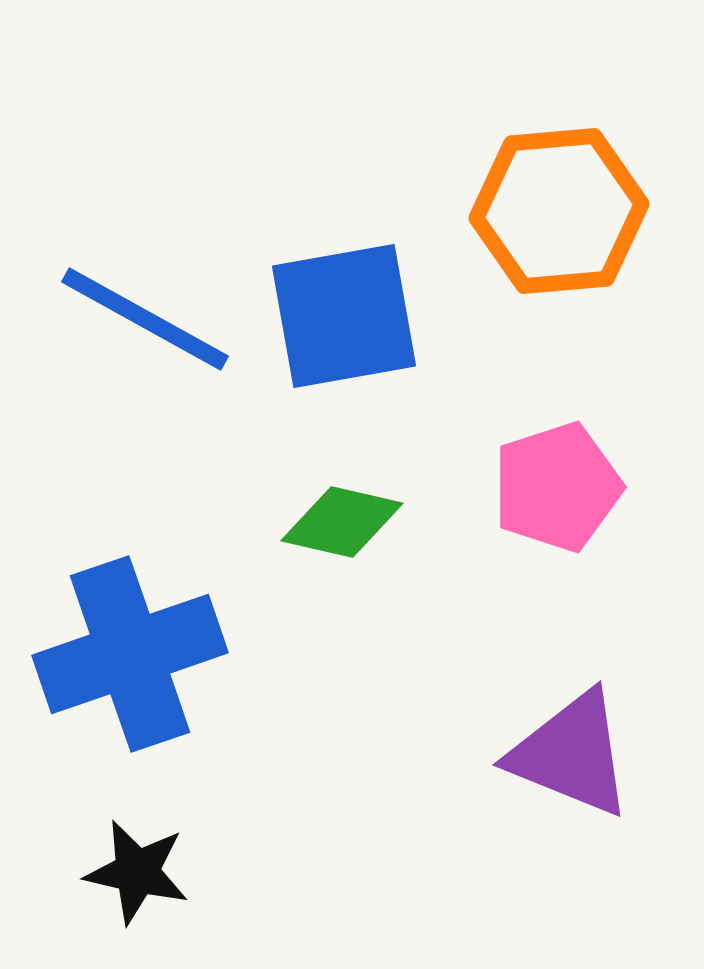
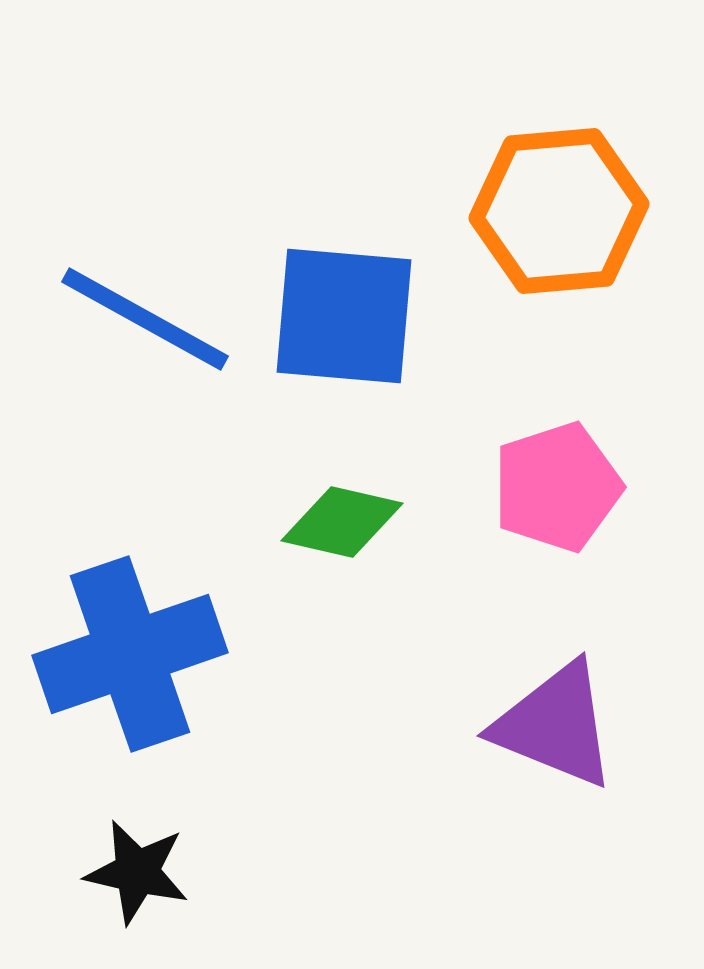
blue square: rotated 15 degrees clockwise
purple triangle: moved 16 px left, 29 px up
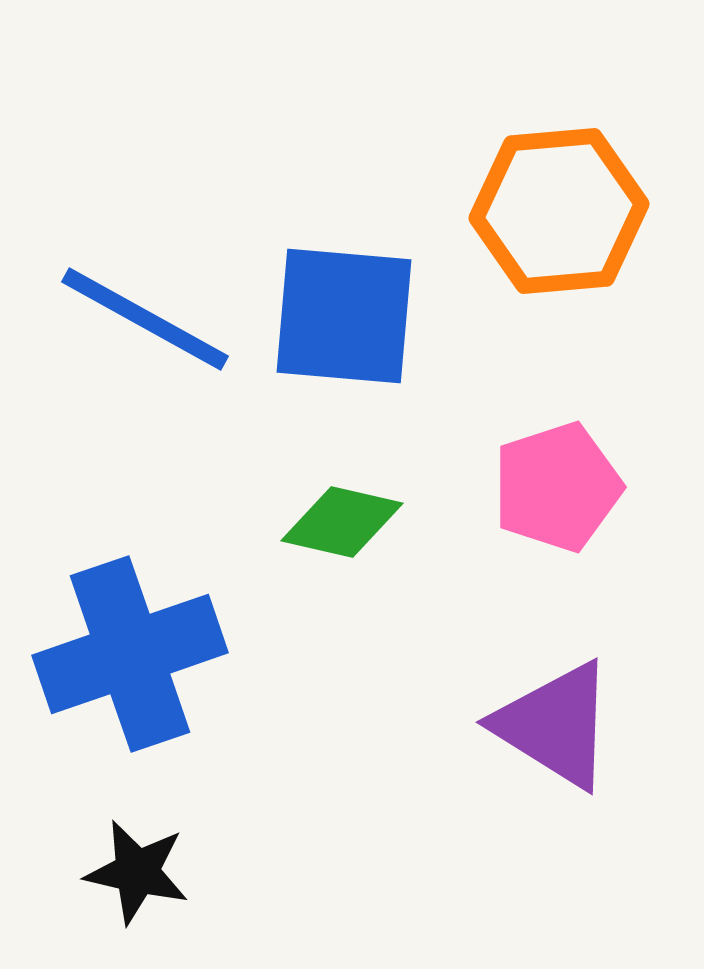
purple triangle: rotated 10 degrees clockwise
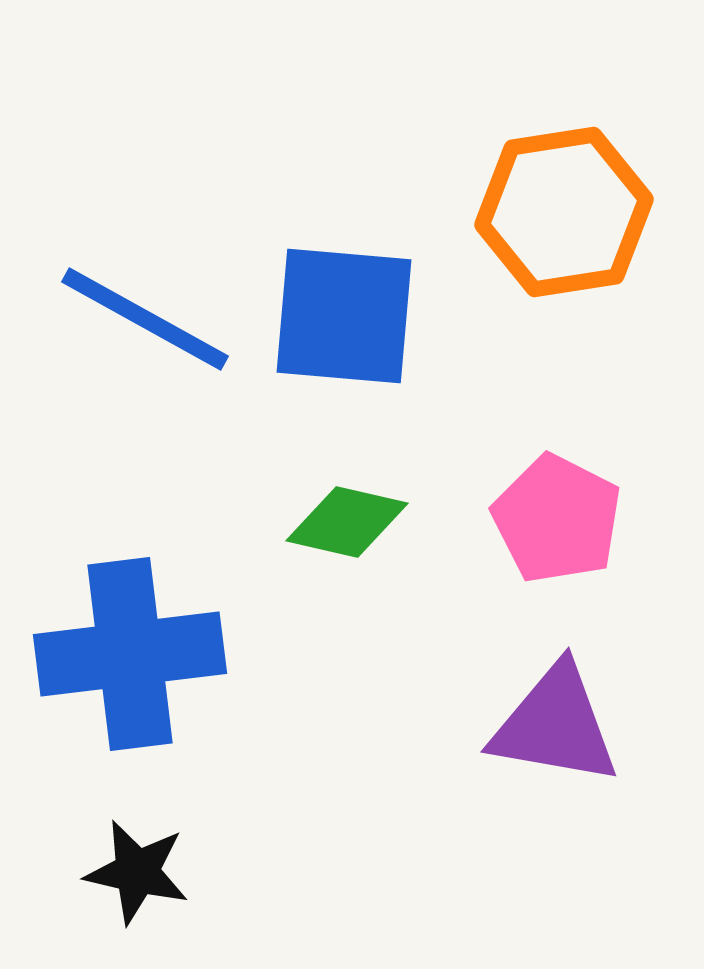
orange hexagon: moved 5 px right, 1 px down; rotated 4 degrees counterclockwise
pink pentagon: moved 32 px down; rotated 27 degrees counterclockwise
green diamond: moved 5 px right
blue cross: rotated 12 degrees clockwise
purple triangle: rotated 22 degrees counterclockwise
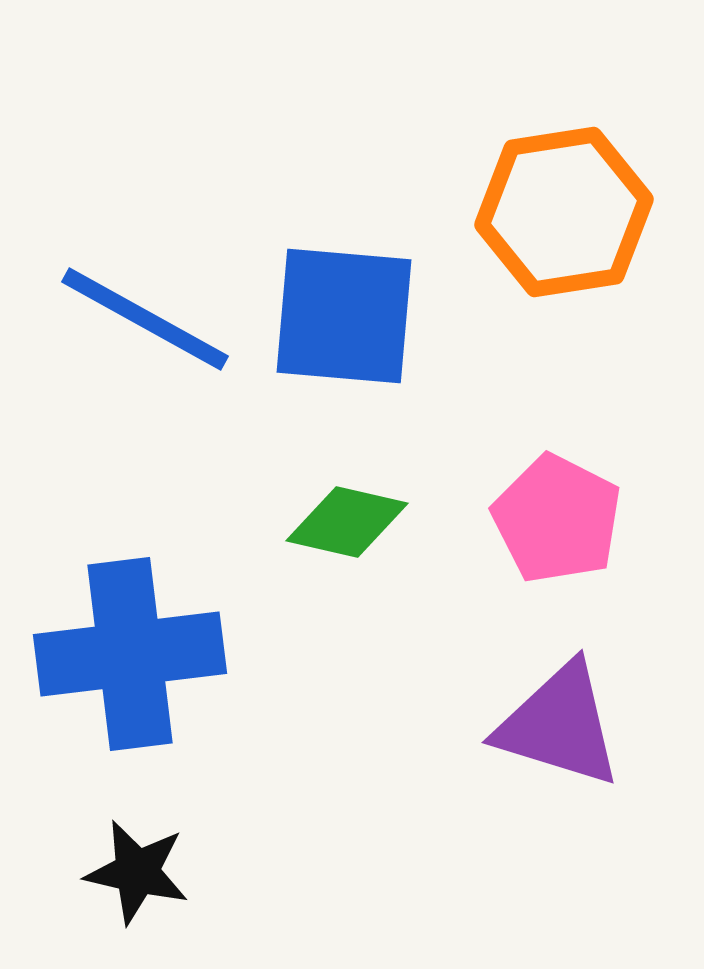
purple triangle: moved 4 px right; rotated 7 degrees clockwise
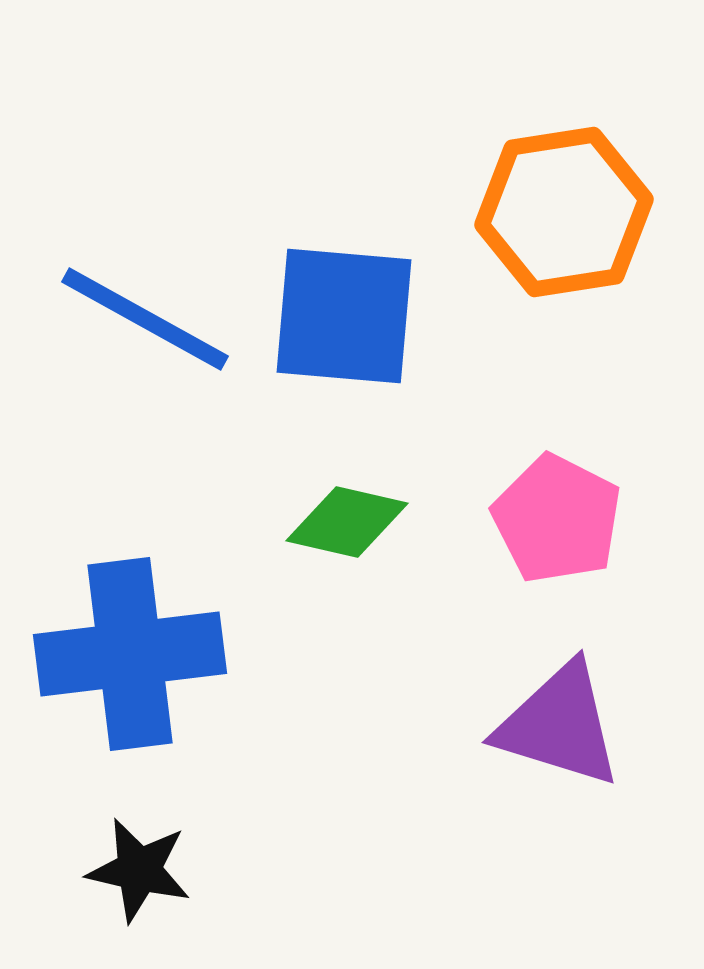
black star: moved 2 px right, 2 px up
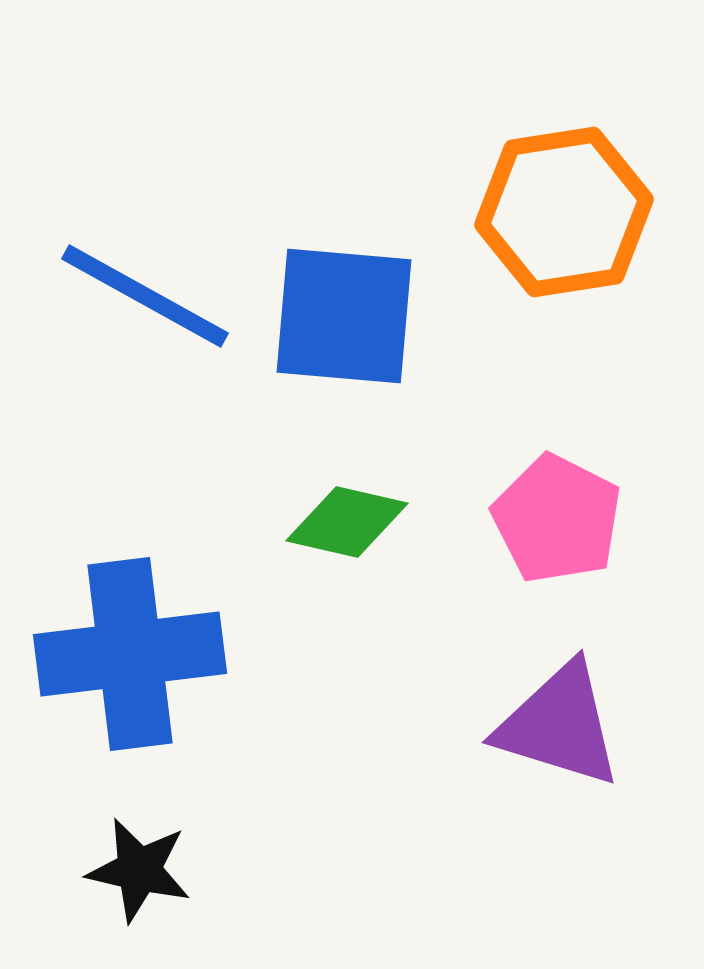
blue line: moved 23 px up
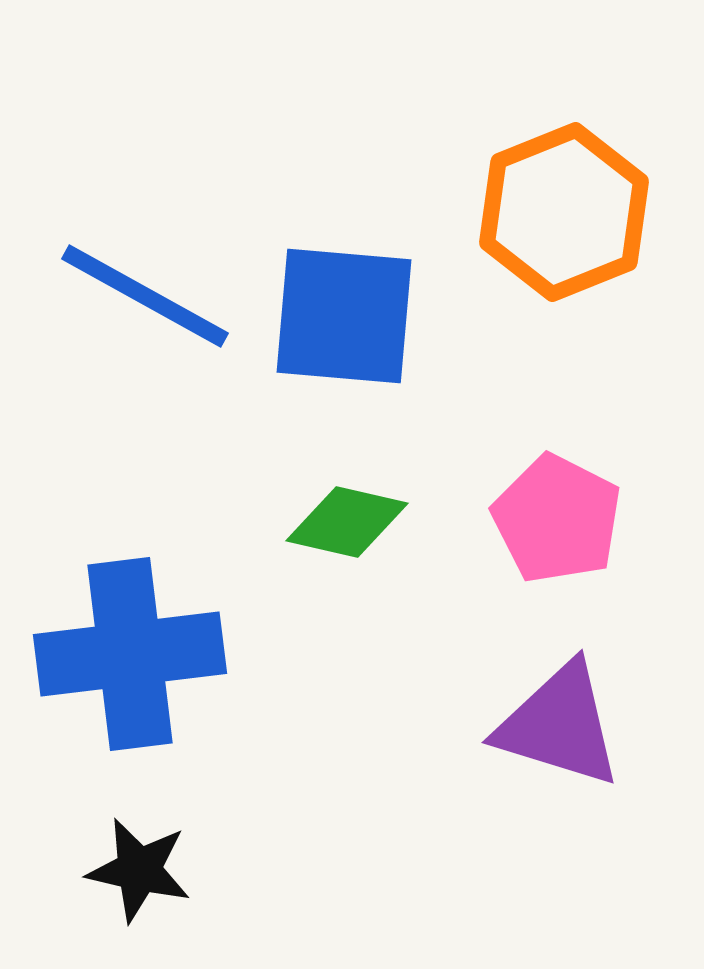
orange hexagon: rotated 13 degrees counterclockwise
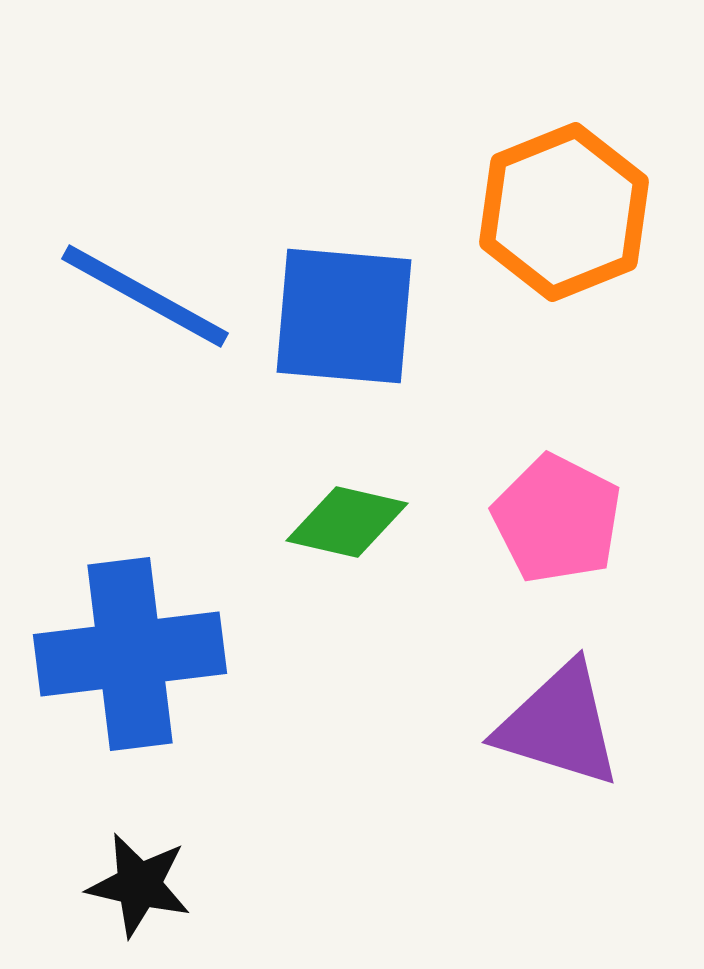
black star: moved 15 px down
